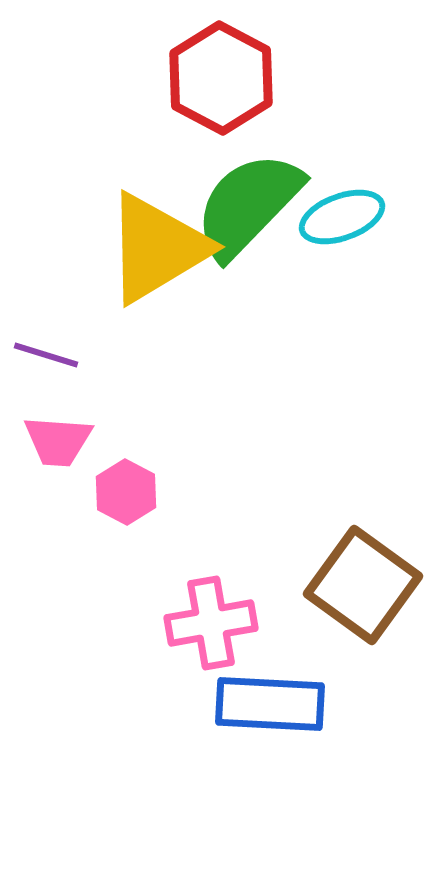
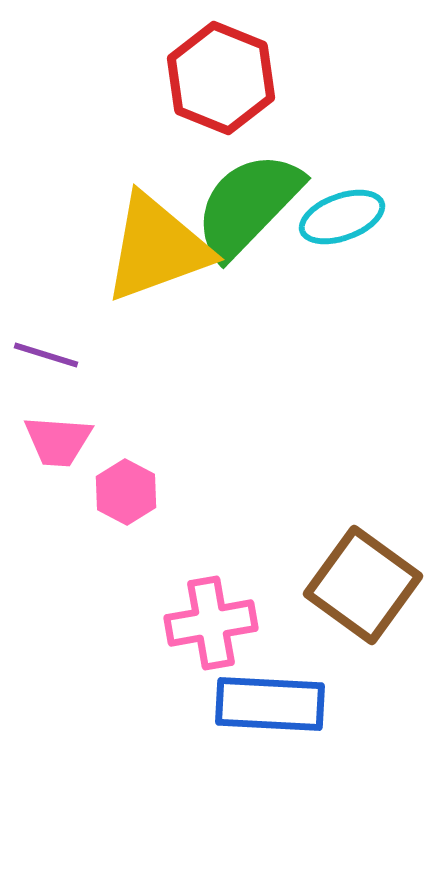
red hexagon: rotated 6 degrees counterclockwise
yellow triangle: rotated 11 degrees clockwise
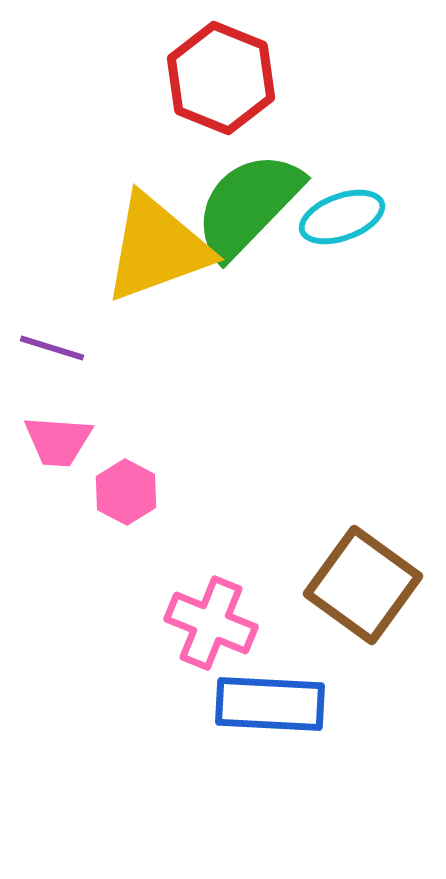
purple line: moved 6 px right, 7 px up
pink cross: rotated 32 degrees clockwise
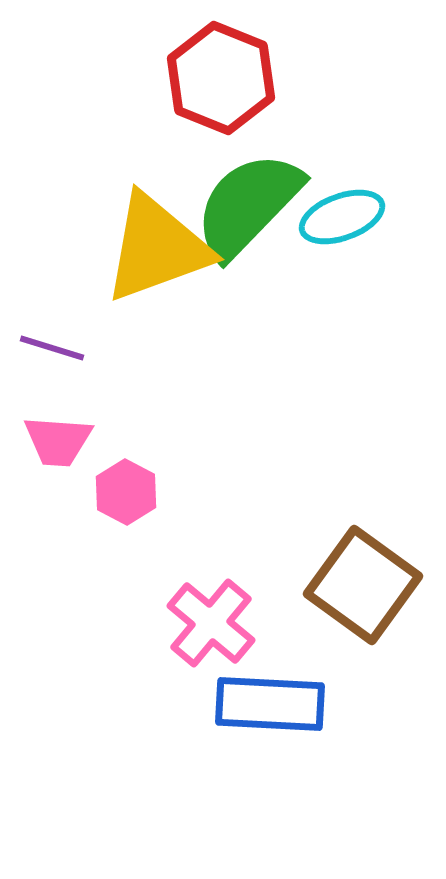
pink cross: rotated 18 degrees clockwise
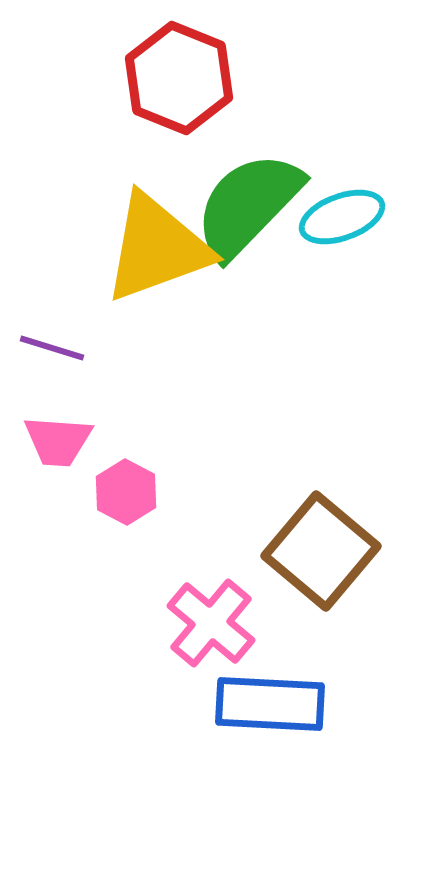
red hexagon: moved 42 px left
brown square: moved 42 px left, 34 px up; rotated 4 degrees clockwise
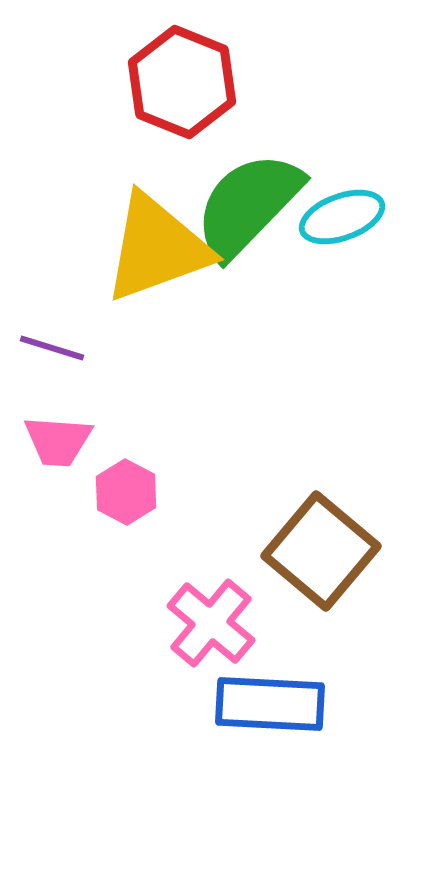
red hexagon: moved 3 px right, 4 px down
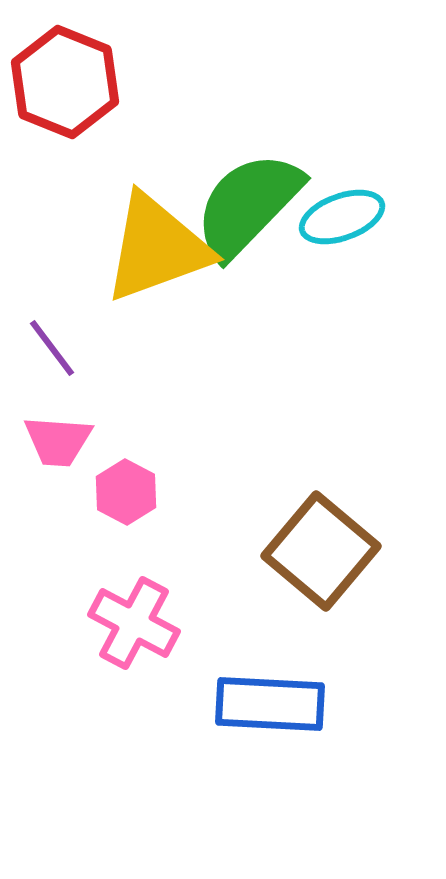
red hexagon: moved 117 px left
purple line: rotated 36 degrees clockwise
pink cross: moved 77 px left; rotated 12 degrees counterclockwise
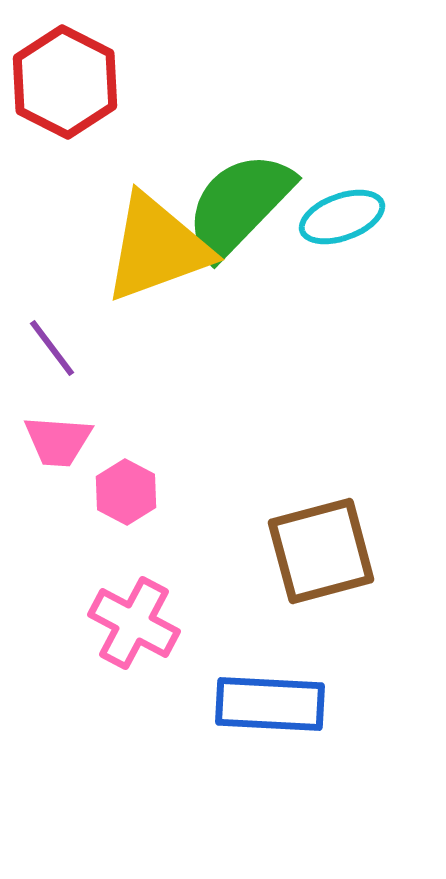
red hexagon: rotated 5 degrees clockwise
green semicircle: moved 9 px left
brown square: rotated 35 degrees clockwise
